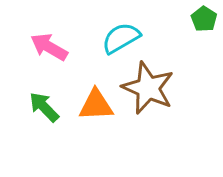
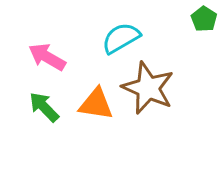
pink arrow: moved 2 px left, 10 px down
orange triangle: moved 1 px up; rotated 12 degrees clockwise
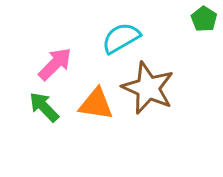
pink arrow: moved 8 px right, 7 px down; rotated 105 degrees clockwise
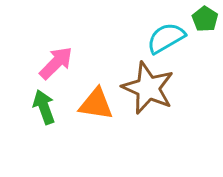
green pentagon: moved 1 px right
cyan semicircle: moved 45 px right
pink arrow: moved 1 px right, 1 px up
green arrow: rotated 24 degrees clockwise
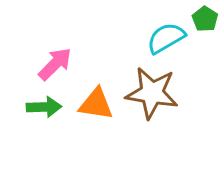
pink arrow: moved 1 px left, 1 px down
brown star: moved 4 px right, 5 px down; rotated 14 degrees counterclockwise
green arrow: rotated 108 degrees clockwise
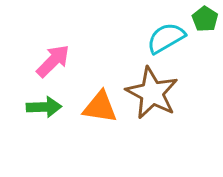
pink arrow: moved 2 px left, 3 px up
brown star: rotated 18 degrees clockwise
orange triangle: moved 4 px right, 3 px down
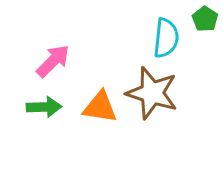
cyan semicircle: rotated 126 degrees clockwise
brown star: rotated 10 degrees counterclockwise
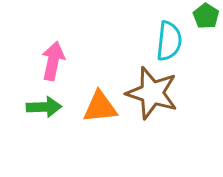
green pentagon: moved 1 px right, 3 px up
cyan semicircle: moved 3 px right, 3 px down
pink arrow: rotated 33 degrees counterclockwise
orange triangle: rotated 15 degrees counterclockwise
